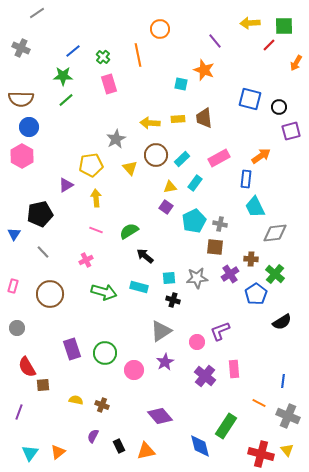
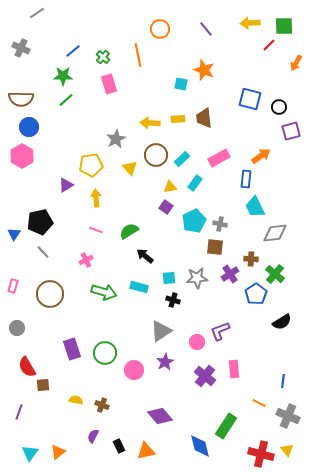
purple line at (215, 41): moved 9 px left, 12 px up
black pentagon at (40, 214): moved 8 px down
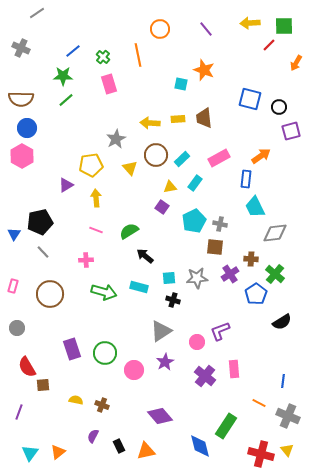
blue circle at (29, 127): moved 2 px left, 1 px down
purple square at (166, 207): moved 4 px left
pink cross at (86, 260): rotated 24 degrees clockwise
